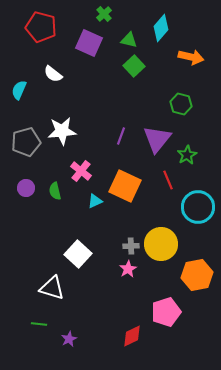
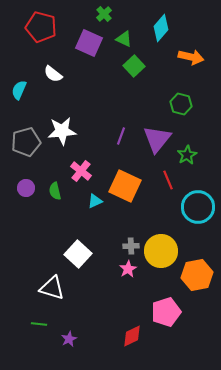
green triangle: moved 5 px left, 1 px up; rotated 12 degrees clockwise
yellow circle: moved 7 px down
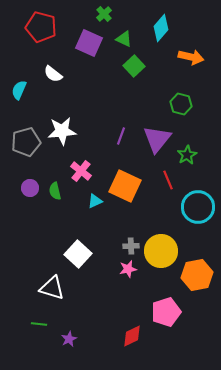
purple circle: moved 4 px right
pink star: rotated 18 degrees clockwise
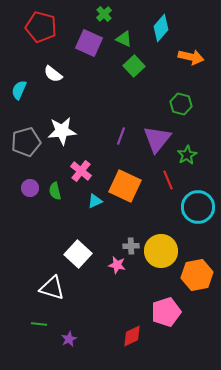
pink star: moved 11 px left, 4 px up; rotated 24 degrees clockwise
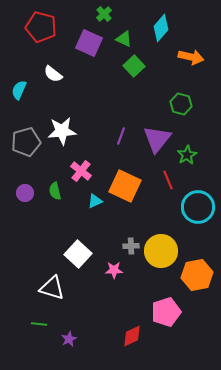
purple circle: moved 5 px left, 5 px down
pink star: moved 3 px left, 5 px down; rotated 12 degrees counterclockwise
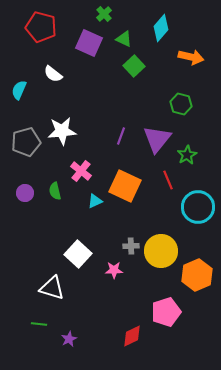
orange hexagon: rotated 12 degrees counterclockwise
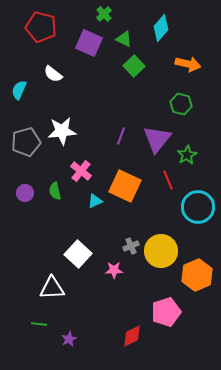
orange arrow: moved 3 px left, 7 px down
gray cross: rotated 21 degrees counterclockwise
white triangle: rotated 20 degrees counterclockwise
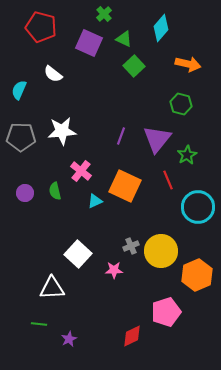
gray pentagon: moved 5 px left, 5 px up; rotated 16 degrees clockwise
